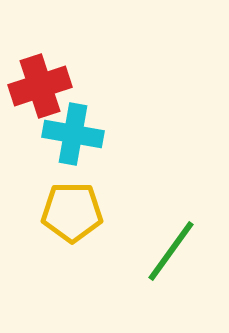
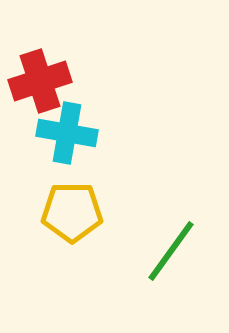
red cross: moved 5 px up
cyan cross: moved 6 px left, 1 px up
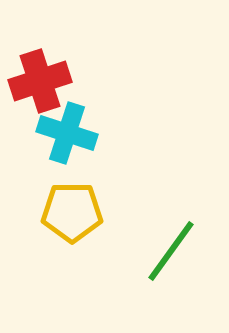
cyan cross: rotated 8 degrees clockwise
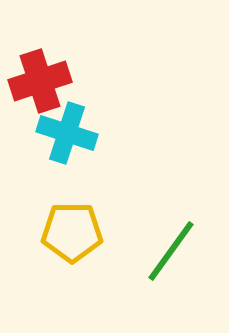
yellow pentagon: moved 20 px down
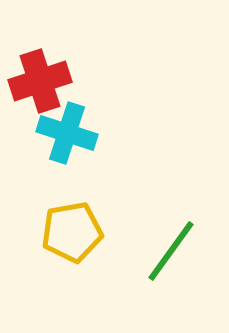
yellow pentagon: rotated 10 degrees counterclockwise
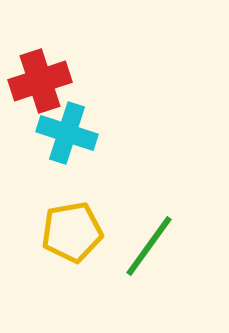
green line: moved 22 px left, 5 px up
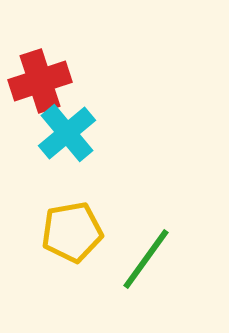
cyan cross: rotated 32 degrees clockwise
green line: moved 3 px left, 13 px down
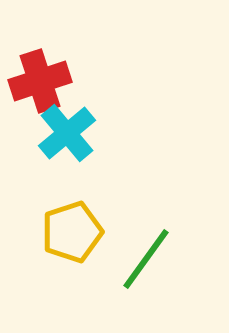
yellow pentagon: rotated 8 degrees counterclockwise
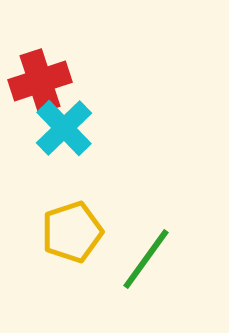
cyan cross: moved 3 px left, 5 px up; rotated 4 degrees counterclockwise
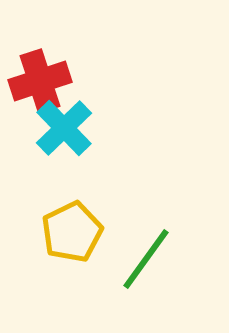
yellow pentagon: rotated 8 degrees counterclockwise
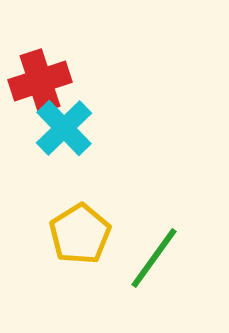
yellow pentagon: moved 8 px right, 2 px down; rotated 6 degrees counterclockwise
green line: moved 8 px right, 1 px up
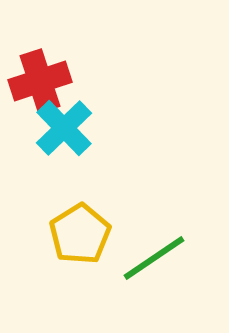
green line: rotated 20 degrees clockwise
